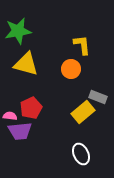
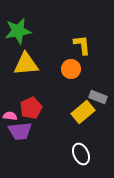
yellow triangle: rotated 20 degrees counterclockwise
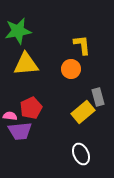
gray rectangle: rotated 54 degrees clockwise
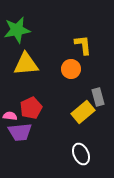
green star: moved 1 px left, 1 px up
yellow L-shape: moved 1 px right
purple trapezoid: moved 1 px down
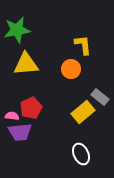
gray rectangle: moved 2 px right; rotated 36 degrees counterclockwise
pink semicircle: moved 2 px right
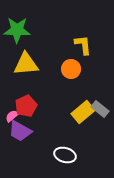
green star: rotated 12 degrees clockwise
gray rectangle: moved 12 px down
red pentagon: moved 5 px left, 2 px up
pink semicircle: rotated 48 degrees counterclockwise
purple trapezoid: moved 1 px up; rotated 35 degrees clockwise
white ellipse: moved 16 px left, 1 px down; rotated 50 degrees counterclockwise
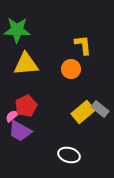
white ellipse: moved 4 px right
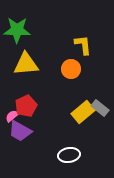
gray rectangle: moved 1 px up
white ellipse: rotated 25 degrees counterclockwise
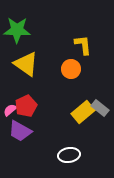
yellow triangle: rotated 40 degrees clockwise
pink semicircle: moved 2 px left, 6 px up
